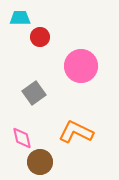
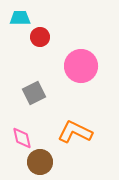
gray square: rotated 10 degrees clockwise
orange L-shape: moved 1 px left
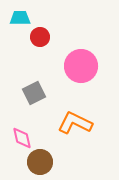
orange L-shape: moved 9 px up
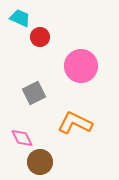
cyan trapezoid: rotated 25 degrees clockwise
pink diamond: rotated 15 degrees counterclockwise
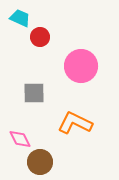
gray square: rotated 25 degrees clockwise
pink diamond: moved 2 px left, 1 px down
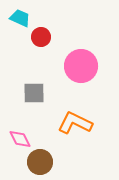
red circle: moved 1 px right
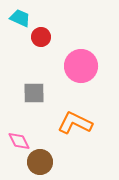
pink diamond: moved 1 px left, 2 px down
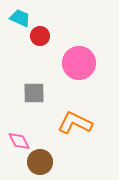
red circle: moved 1 px left, 1 px up
pink circle: moved 2 px left, 3 px up
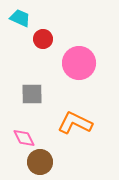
red circle: moved 3 px right, 3 px down
gray square: moved 2 px left, 1 px down
pink diamond: moved 5 px right, 3 px up
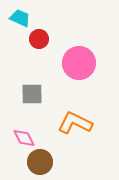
red circle: moved 4 px left
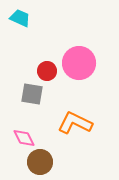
red circle: moved 8 px right, 32 px down
gray square: rotated 10 degrees clockwise
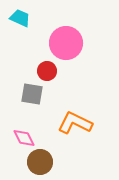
pink circle: moved 13 px left, 20 px up
